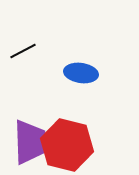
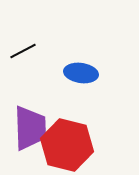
purple trapezoid: moved 14 px up
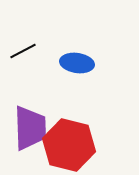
blue ellipse: moved 4 px left, 10 px up
red hexagon: moved 2 px right
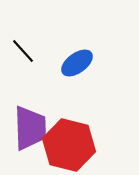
black line: rotated 76 degrees clockwise
blue ellipse: rotated 44 degrees counterclockwise
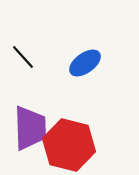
black line: moved 6 px down
blue ellipse: moved 8 px right
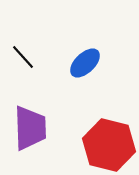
blue ellipse: rotated 8 degrees counterclockwise
red hexagon: moved 40 px right
